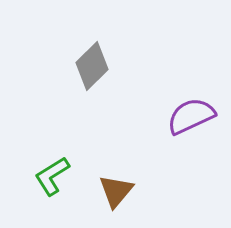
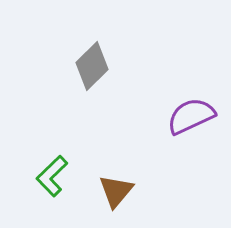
green L-shape: rotated 12 degrees counterclockwise
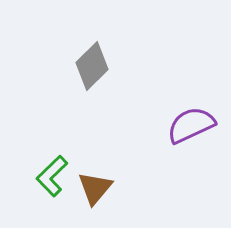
purple semicircle: moved 9 px down
brown triangle: moved 21 px left, 3 px up
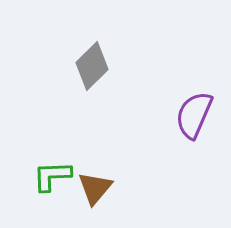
purple semicircle: moved 3 px right, 10 px up; rotated 42 degrees counterclockwise
green L-shape: rotated 42 degrees clockwise
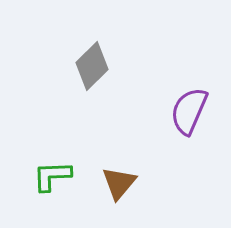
purple semicircle: moved 5 px left, 4 px up
brown triangle: moved 24 px right, 5 px up
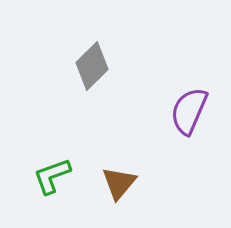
green L-shape: rotated 18 degrees counterclockwise
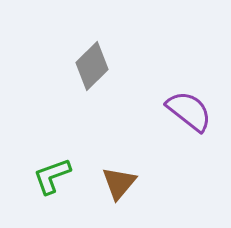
purple semicircle: rotated 105 degrees clockwise
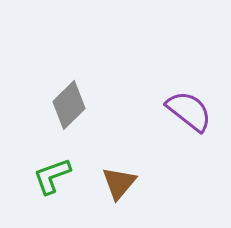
gray diamond: moved 23 px left, 39 px down
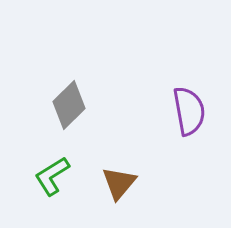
purple semicircle: rotated 42 degrees clockwise
green L-shape: rotated 12 degrees counterclockwise
